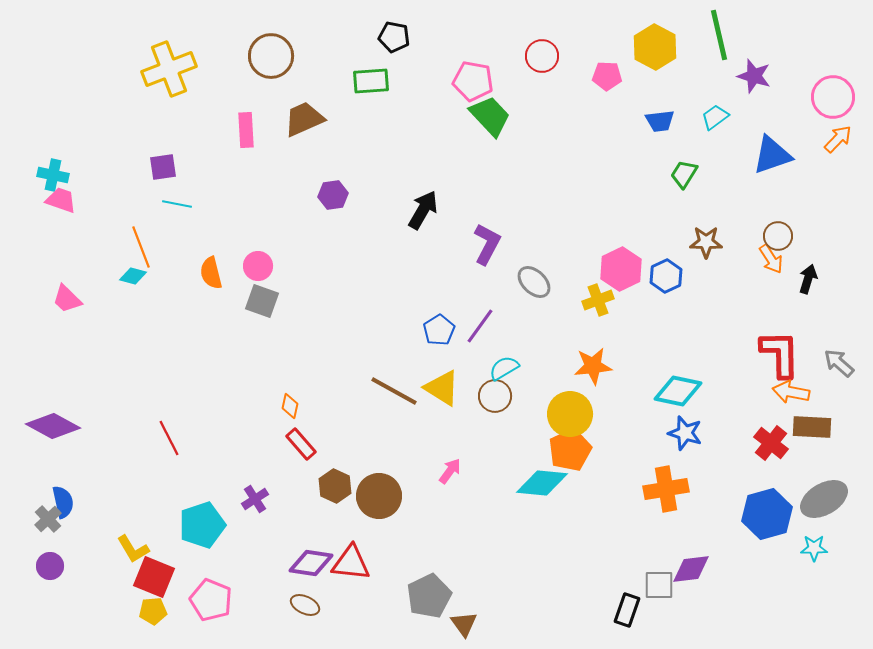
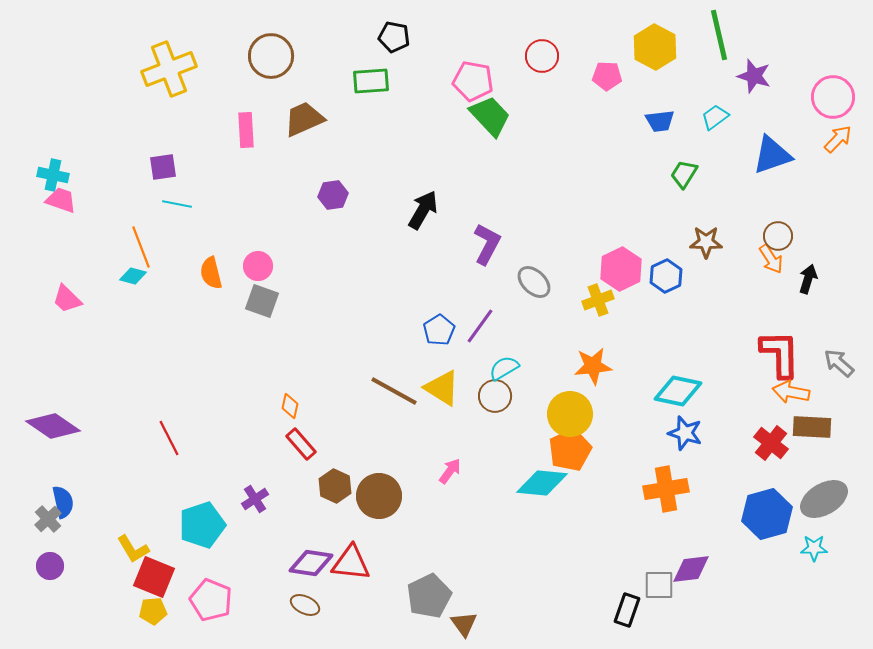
purple diamond at (53, 426): rotated 6 degrees clockwise
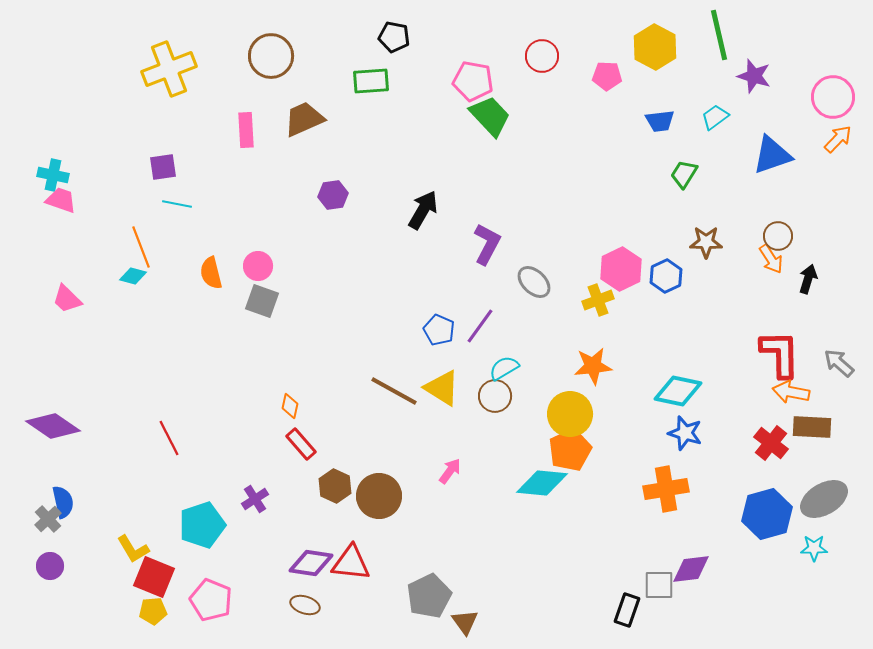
blue pentagon at (439, 330): rotated 16 degrees counterclockwise
brown ellipse at (305, 605): rotated 8 degrees counterclockwise
brown triangle at (464, 624): moved 1 px right, 2 px up
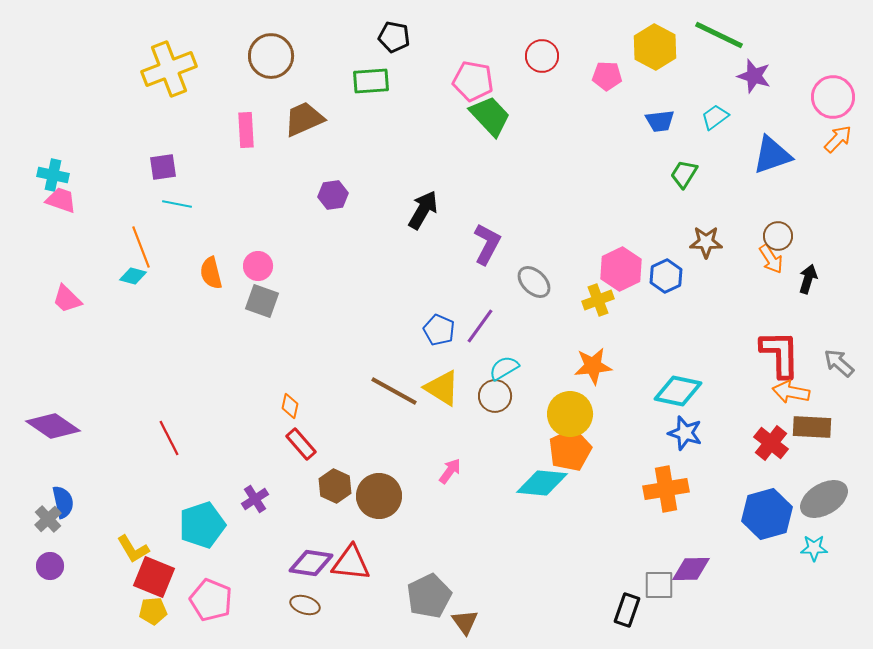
green line at (719, 35): rotated 51 degrees counterclockwise
purple diamond at (691, 569): rotated 6 degrees clockwise
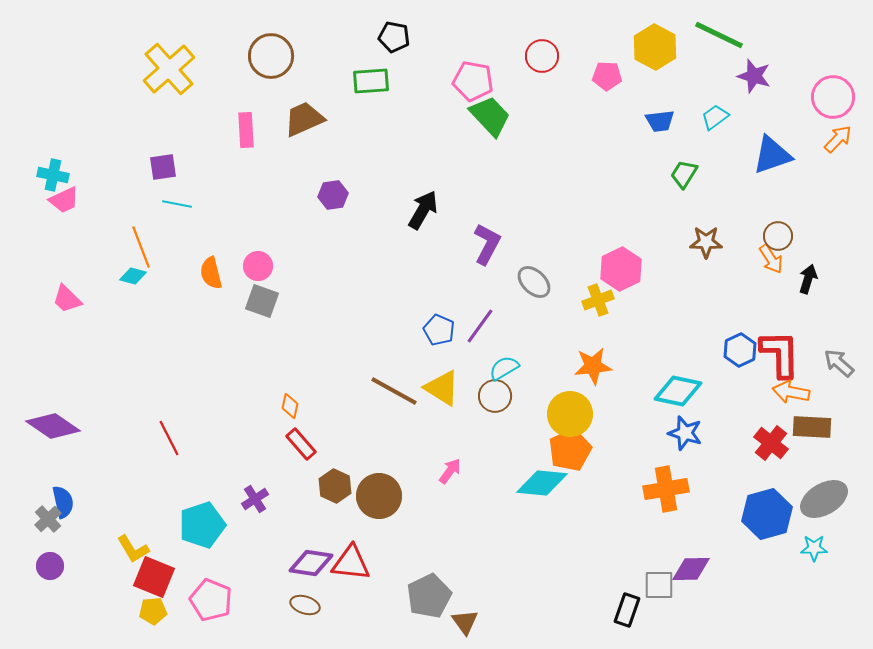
yellow cross at (169, 69): rotated 20 degrees counterclockwise
pink trapezoid at (61, 200): moved 3 px right; rotated 136 degrees clockwise
blue hexagon at (666, 276): moved 74 px right, 74 px down
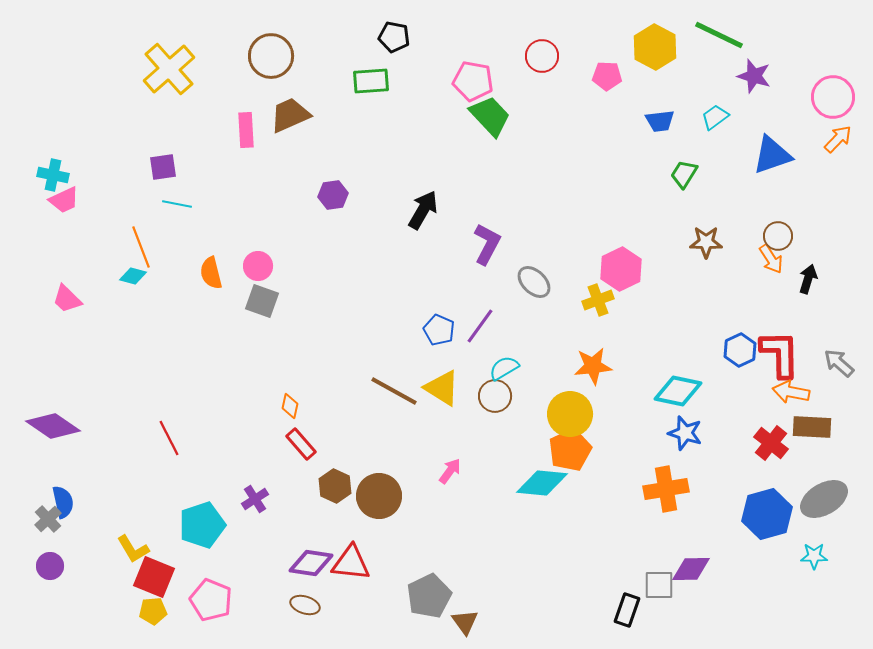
brown trapezoid at (304, 119): moved 14 px left, 4 px up
cyan star at (814, 548): moved 8 px down
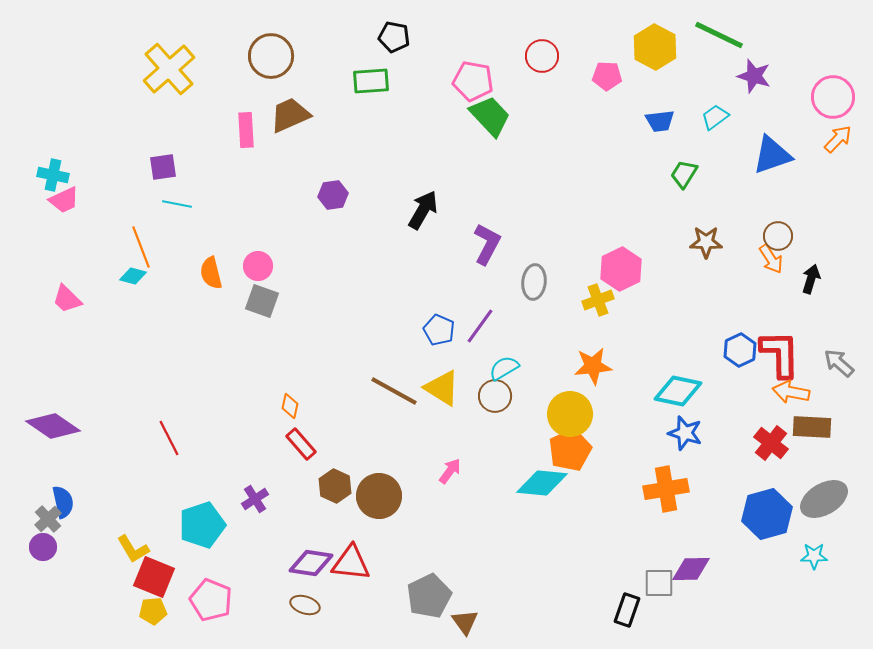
black arrow at (808, 279): moved 3 px right
gray ellipse at (534, 282): rotated 52 degrees clockwise
purple circle at (50, 566): moved 7 px left, 19 px up
gray square at (659, 585): moved 2 px up
